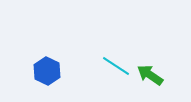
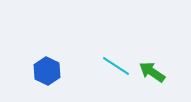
green arrow: moved 2 px right, 3 px up
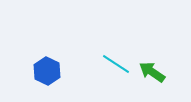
cyan line: moved 2 px up
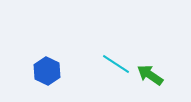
green arrow: moved 2 px left, 3 px down
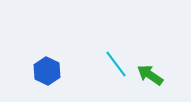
cyan line: rotated 20 degrees clockwise
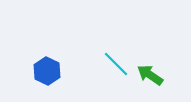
cyan line: rotated 8 degrees counterclockwise
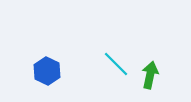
green arrow: rotated 68 degrees clockwise
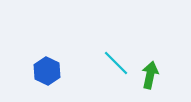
cyan line: moved 1 px up
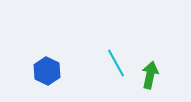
cyan line: rotated 16 degrees clockwise
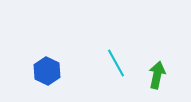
green arrow: moved 7 px right
